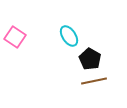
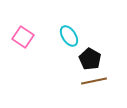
pink square: moved 8 px right
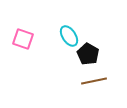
pink square: moved 2 px down; rotated 15 degrees counterclockwise
black pentagon: moved 2 px left, 5 px up
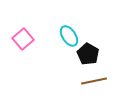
pink square: rotated 30 degrees clockwise
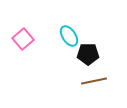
black pentagon: rotated 30 degrees counterclockwise
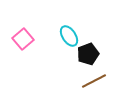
black pentagon: rotated 20 degrees counterclockwise
brown line: rotated 15 degrees counterclockwise
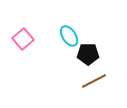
black pentagon: rotated 20 degrees clockwise
